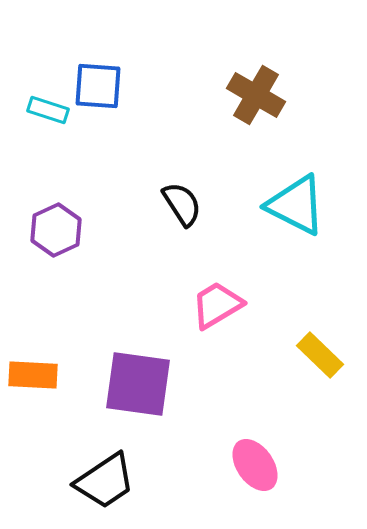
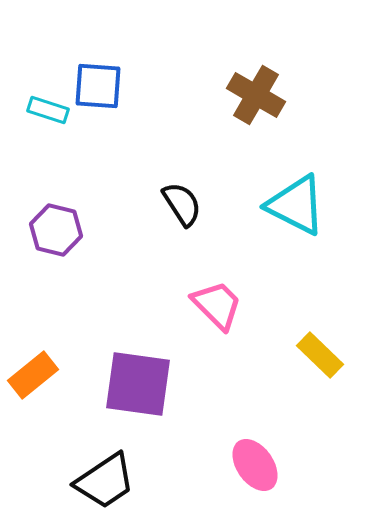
purple hexagon: rotated 21 degrees counterclockwise
pink trapezoid: rotated 76 degrees clockwise
orange rectangle: rotated 42 degrees counterclockwise
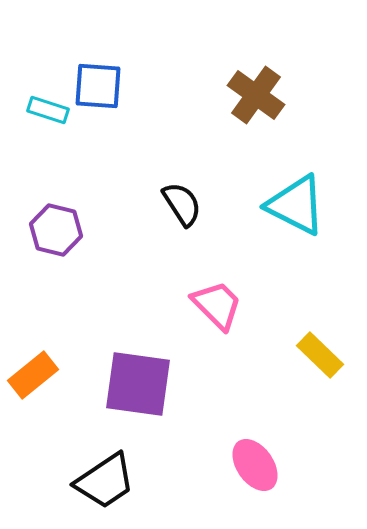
brown cross: rotated 6 degrees clockwise
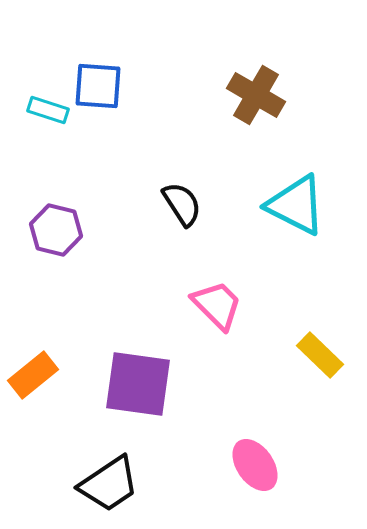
brown cross: rotated 6 degrees counterclockwise
black trapezoid: moved 4 px right, 3 px down
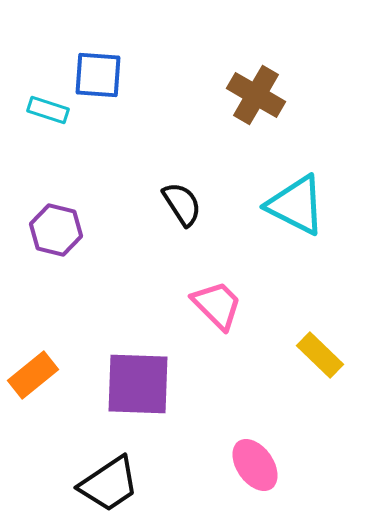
blue square: moved 11 px up
purple square: rotated 6 degrees counterclockwise
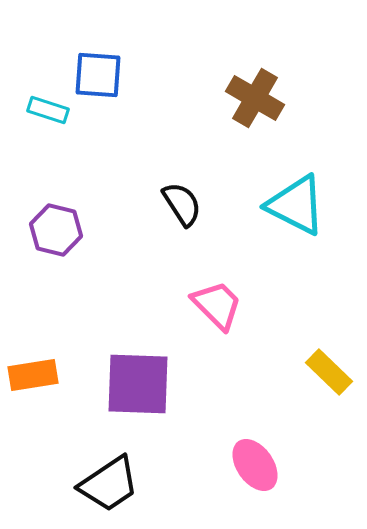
brown cross: moved 1 px left, 3 px down
yellow rectangle: moved 9 px right, 17 px down
orange rectangle: rotated 30 degrees clockwise
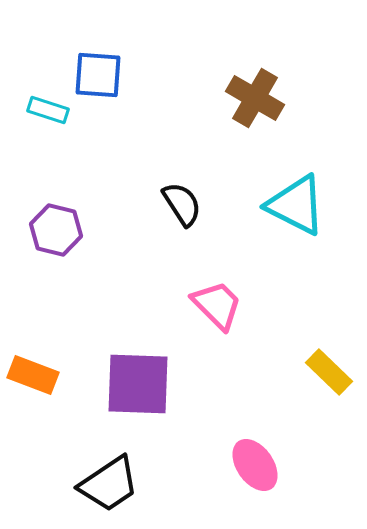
orange rectangle: rotated 30 degrees clockwise
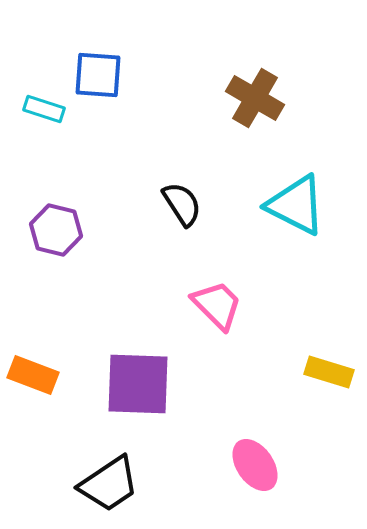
cyan rectangle: moved 4 px left, 1 px up
yellow rectangle: rotated 27 degrees counterclockwise
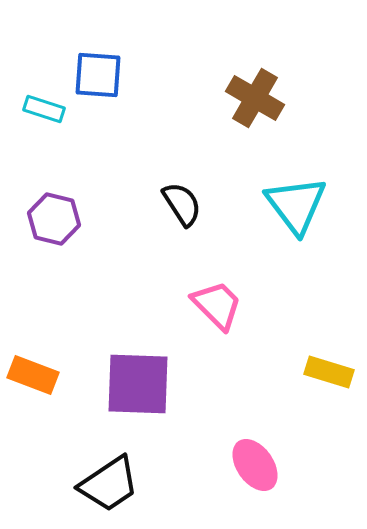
cyan triangle: rotated 26 degrees clockwise
purple hexagon: moved 2 px left, 11 px up
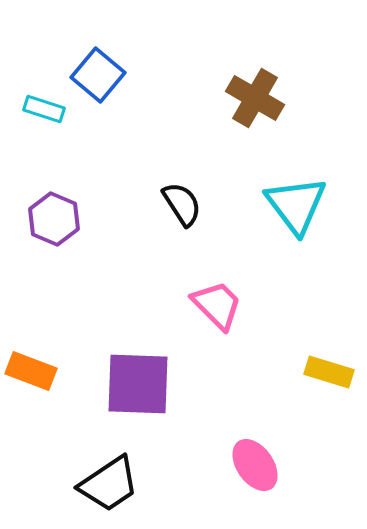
blue square: rotated 36 degrees clockwise
purple hexagon: rotated 9 degrees clockwise
orange rectangle: moved 2 px left, 4 px up
